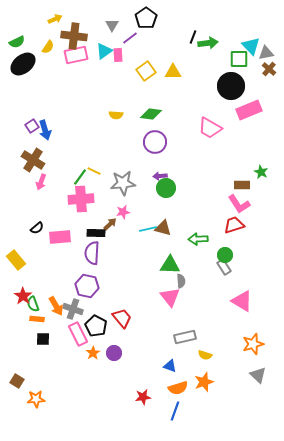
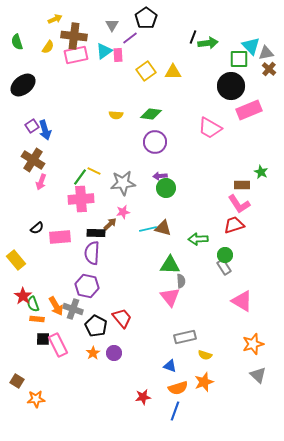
green semicircle at (17, 42): rotated 98 degrees clockwise
black ellipse at (23, 64): moved 21 px down
pink rectangle at (78, 334): moved 20 px left, 11 px down
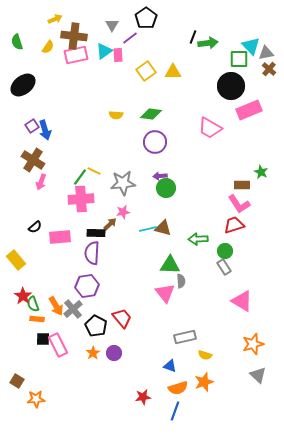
black semicircle at (37, 228): moved 2 px left, 1 px up
green circle at (225, 255): moved 4 px up
purple hexagon at (87, 286): rotated 20 degrees counterclockwise
pink triangle at (170, 297): moved 5 px left, 4 px up
gray cross at (73, 309): rotated 30 degrees clockwise
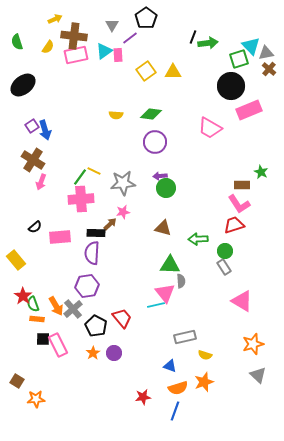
green square at (239, 59): rotated 18 degrees counterclockwise
cyan line at (148, 229): moved 8 px right, 76 px down
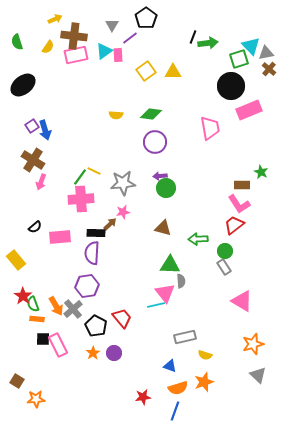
pink trapezoid at (210, 128): rotated 130 degrees counterclockwise
red trapezoid at (234, 225): rotated 20 degrees counterclockwise
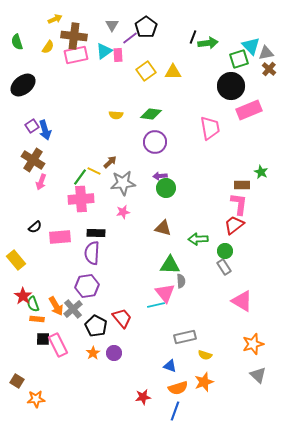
black pentagon at (146, 18): moved 9 px down
pink L-shape at (239, 204): rotated 140 degrees counterclockwise
brown arrow at (110, 224): moved 62 px up
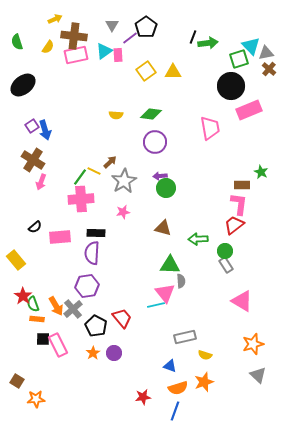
gray star at (123, 183): moved 1 px right, 2 px up; rotated 25 degrees counterclockwise
gray rectangle at (224, 267): moved 2 px right, 2 px up
